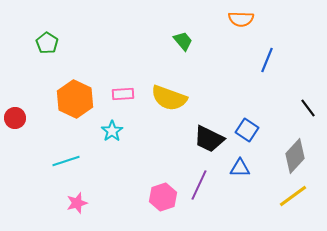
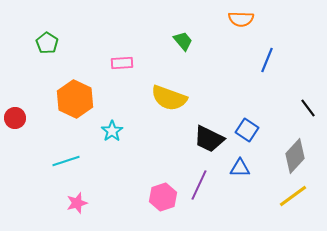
pink rectangle: moved 1 px left, 31 px up
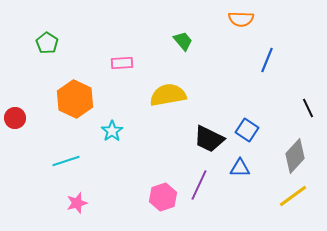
yellow semicircle: moved 1 px left, 3 px up; rotated 150 degrees clockwise
black line: rotated 12 degrees clockwise
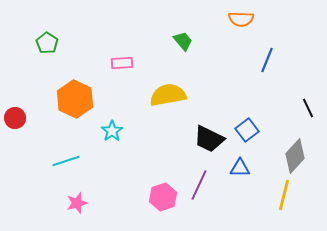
blue square: rotated 20 degrees clockwise
yellow line: moved 9 px left, 1 px up; rotated 40 degrees counterclockwise
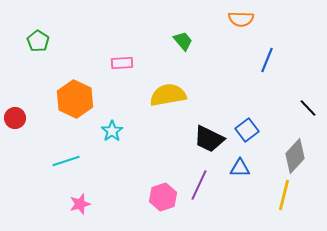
green pentagon: moved 9 px left, 2 px up
black line: rotated 18 degrees counterclockwise
pink star: moved 3 px right, 1 px down
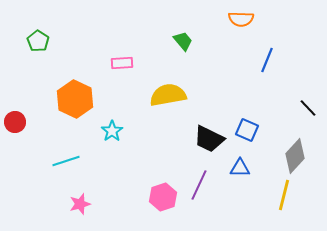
red circle: moved 4 px down
blue square: rotated 30 degrees counterclockwise
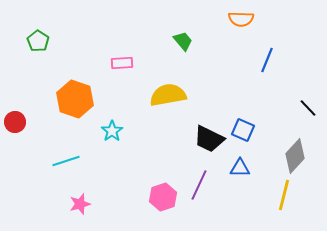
orange hexagon: rotated 6 degrees counterclockwise
blue square: moved 4 px left
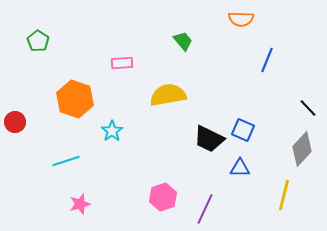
gray diamond: moved 7 px right, 7 px up
purple line: moved 6 px right, 24 px down
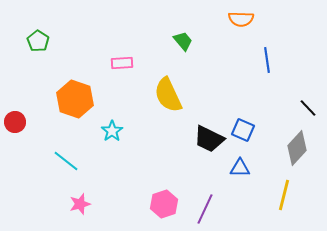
blue line: rotated 30 degrees counterclockwise
yellow semicircle: rotated 105 degrees counterclockwise
gray diamond: moved 5 px left, 1 px up
cyan line: rotated 56 degrees clockwise
pink hexagon: moved 1 px right, 7 px down
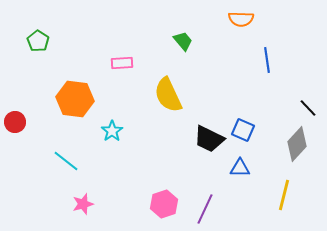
orange hexagon: rotated 12 degrees counterclockwise
gray diamond: moved 4 px up
pink star: moved 3 px right
